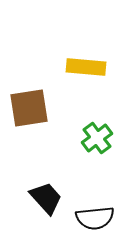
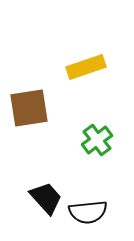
yellow rectangle: rotated 24 degrees counterclockwise
green cross: moved 2 px down
black semicircle: moved 7 px left, 6 px up
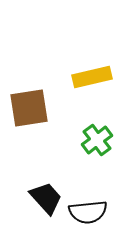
yellow rectangle: moved 6 px right, 10 px down; rotated 6 degrees clockwise
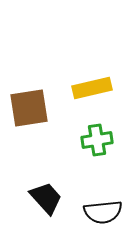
yellow rectangle: moved 11 px down
green cross: rotated 28 degrees clockwise
black semicircle: moved 15 px right
